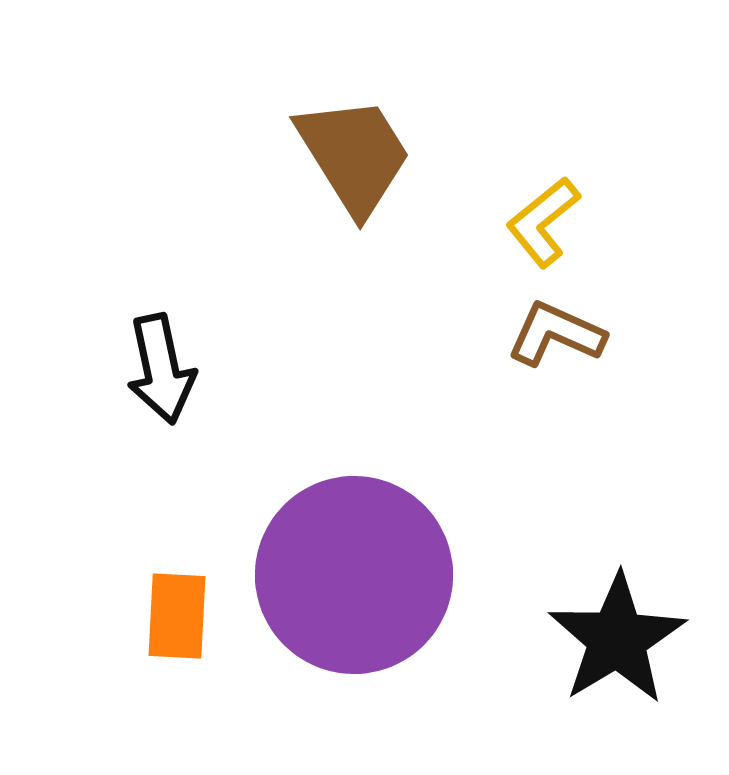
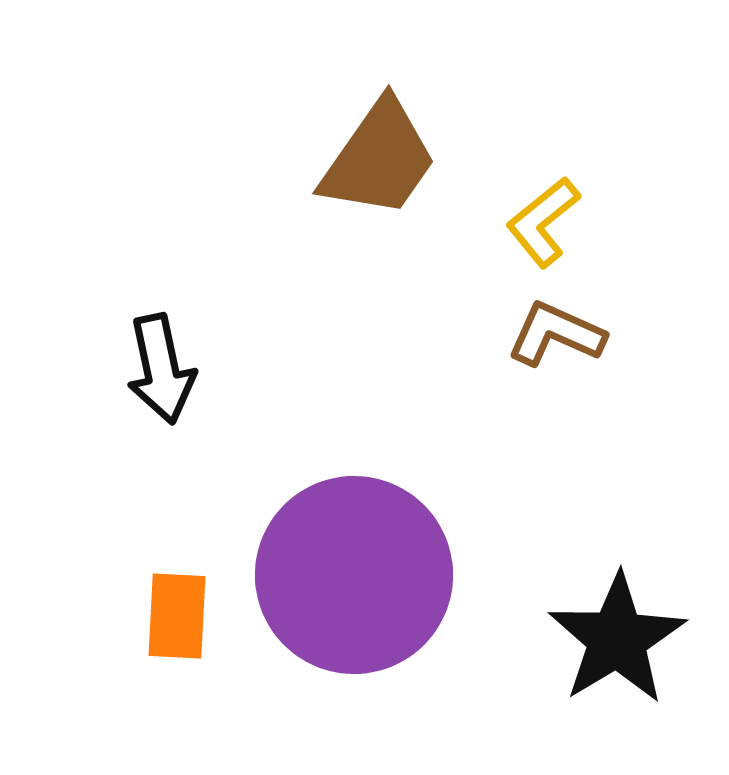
brown trapezoid: moved 25 px right, 4 px down; rotated 67 degrees clockwise
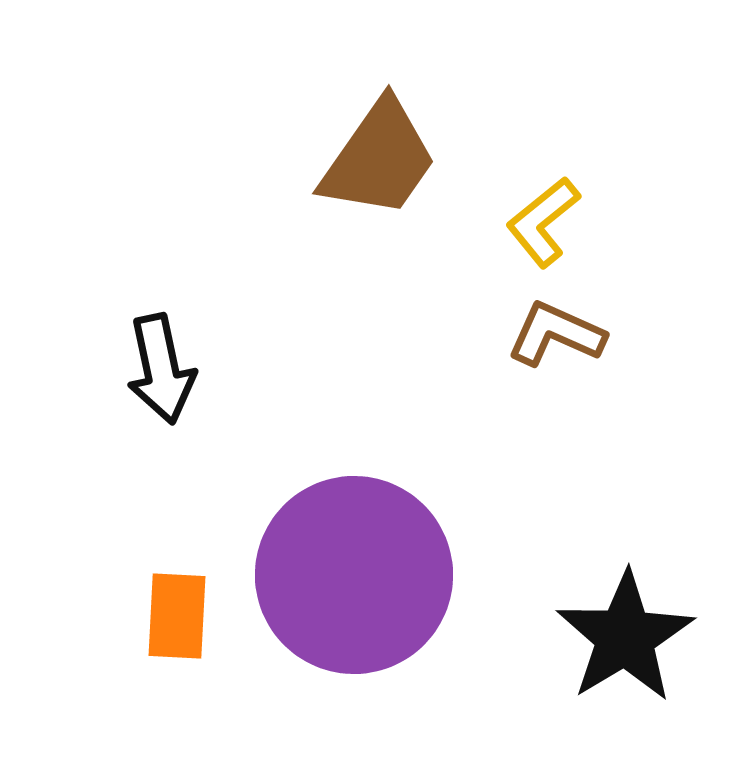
black star: moved 8 px right, 2 px up
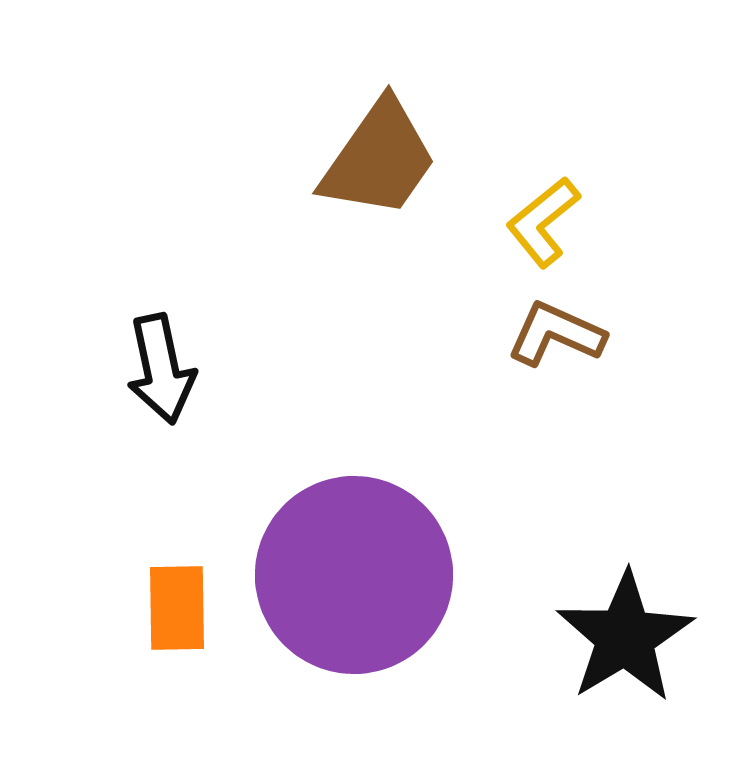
orange rectangle: moved 8 px up; rotated 4 degrees counterclockwise
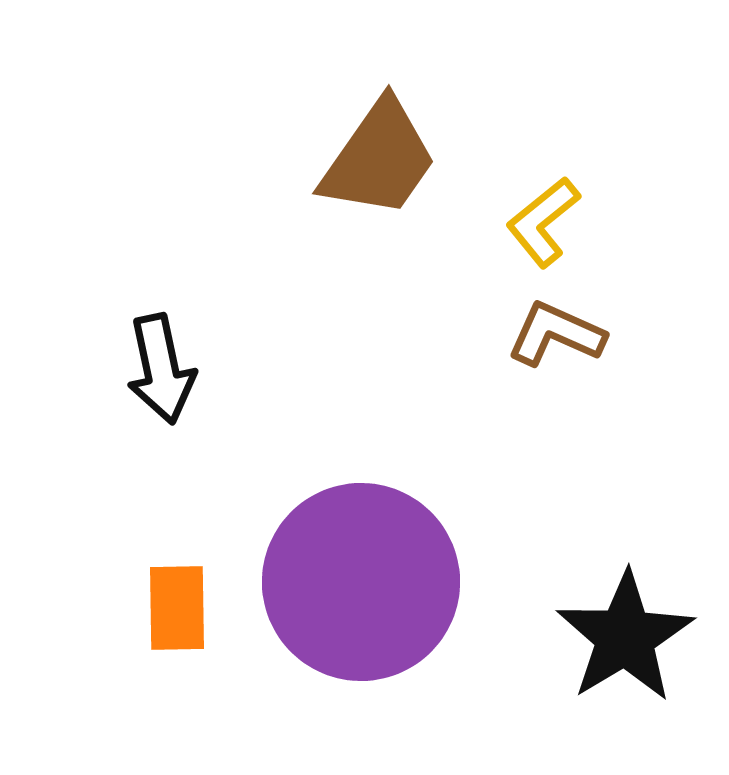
purple circle: moved 7 px right, 7 px down
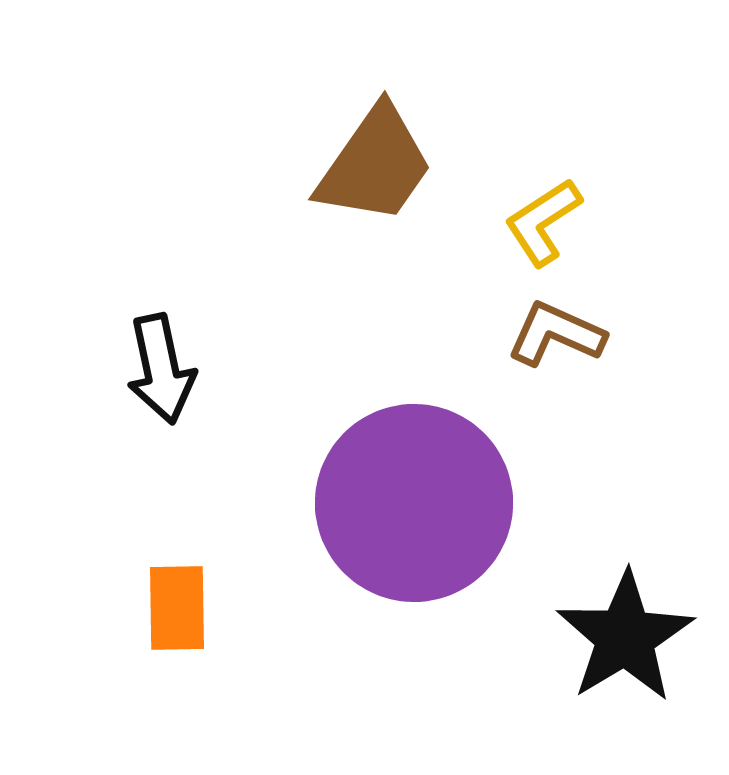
brown trapezoid: moved 4 px left, 6 px down
yellow L-shape: rotated 6 degrees clockwise
purple circle: moved 53 px right, 79 px up
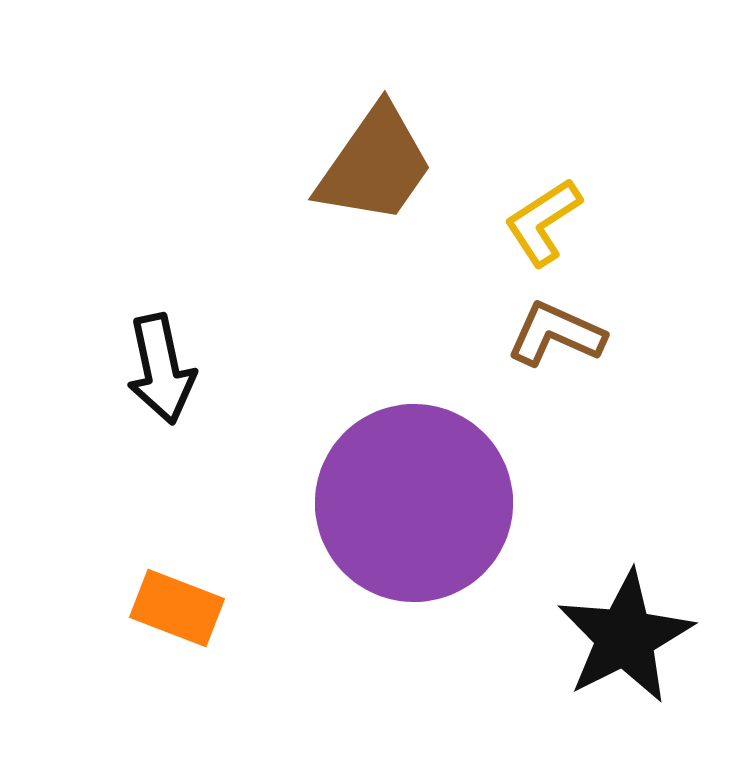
orange rectangle: rotated 68 degrees counterclockwise
black star: rotated 4 degrees clockwise
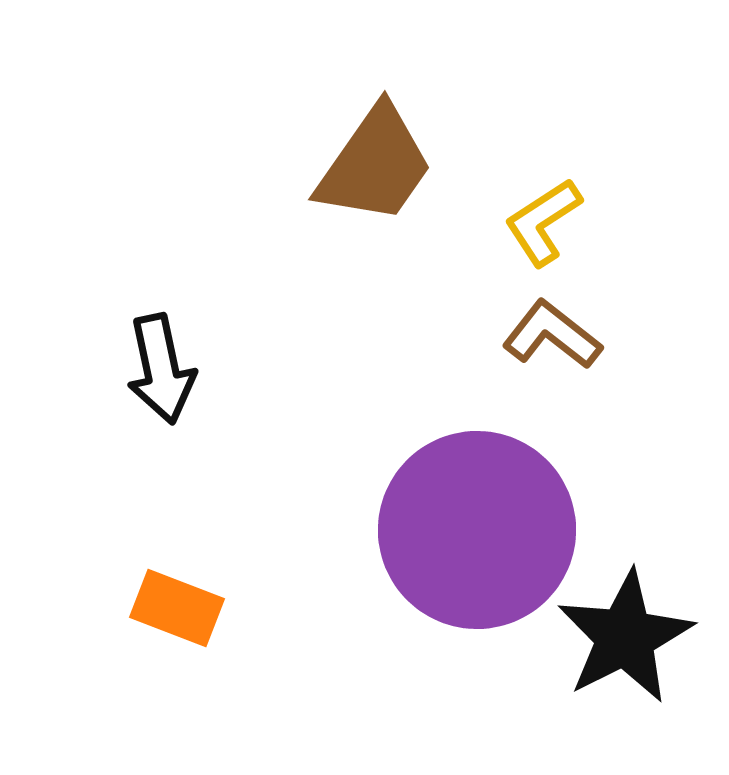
brown L-shape: moved 4 px left, 1 px down; rotated 14 degrees clockwise
purple circle: moved 63 px right, 27 px down
